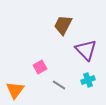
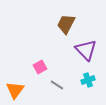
brown trapezoid: moved 3 px right, 1 px up
gray line: moved 2 px left
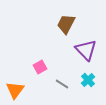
cyan cross: rotated 24 degrees counterclockwise
gray line: moved 5 px right, 1 px up
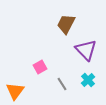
gray line: rotated 24 degrees clockwise
orange triangle: moved 1 px down
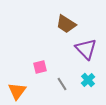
brown trapezoid: rotated 85 degrees counterclockwise
purple triangle: moved 1 px up
pink square: rotated 16 degrees clockwise
orange triangle: moved 2 px right
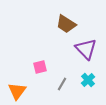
gray line: rotated 64 degrees clockwise
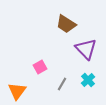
pink square: rotated 16 degrees counterclockwise
